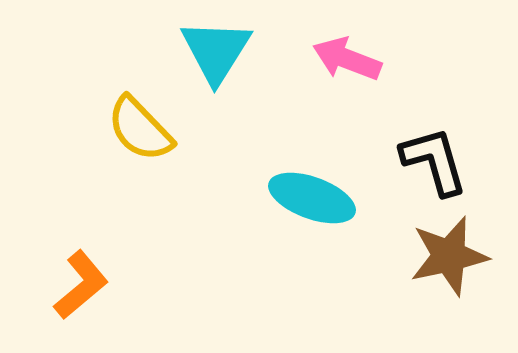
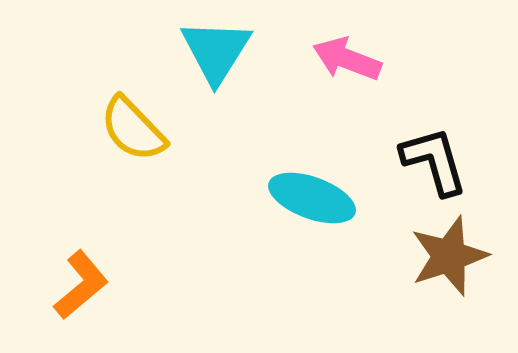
yellow semicircle: moved 7 px left
brown star: rotated 6 degrees counterclockwise
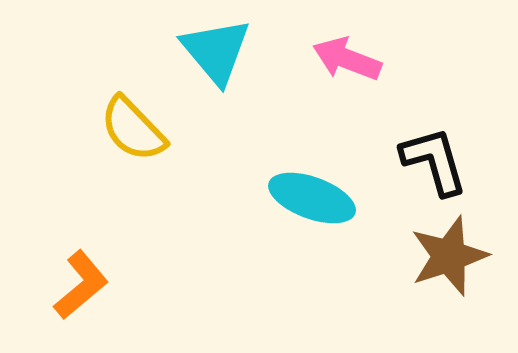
cyan triangle: rotated 12 degrees counterclockwise
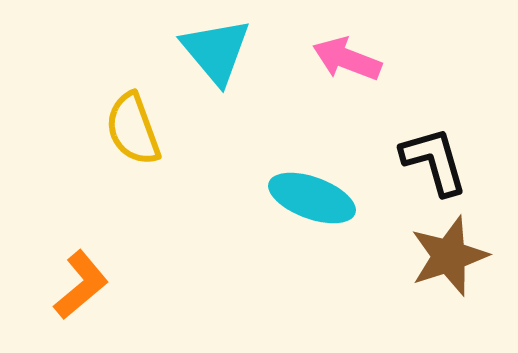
yellow semicircle: rotated 24 degrees clockwise
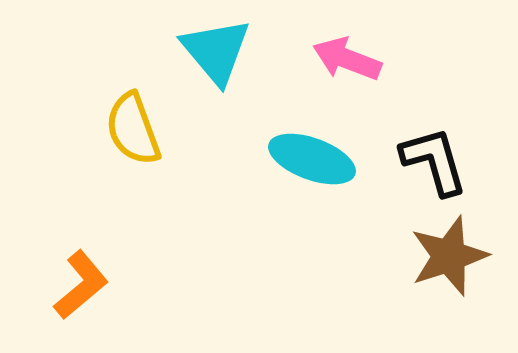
cyan ellipse: moved 39 px up
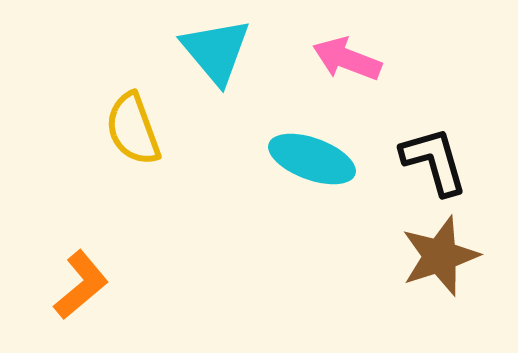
brown star: moved 9 px left
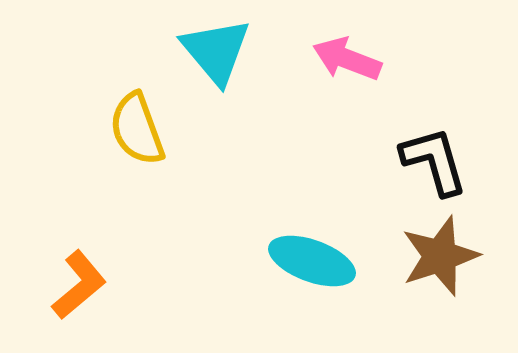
yellow semicircle: moved 4 px right
cyan ellipse: moved 102 px down
orange L-shape: moved 2 px left
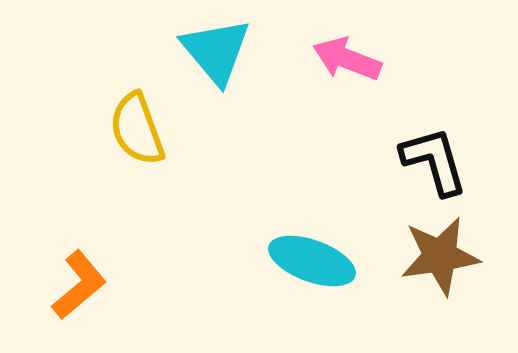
brown star: rotated 10 degrees clockwise
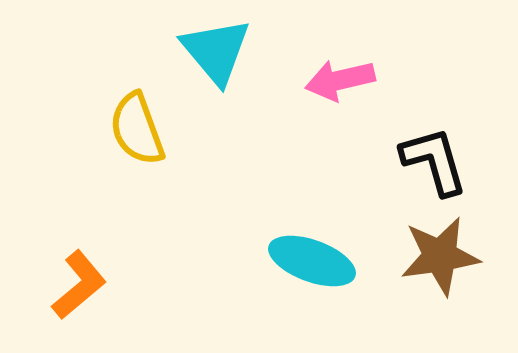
pink arrow: moved 7 px left, 21 px down; rotated 34 degrees counterclockwise
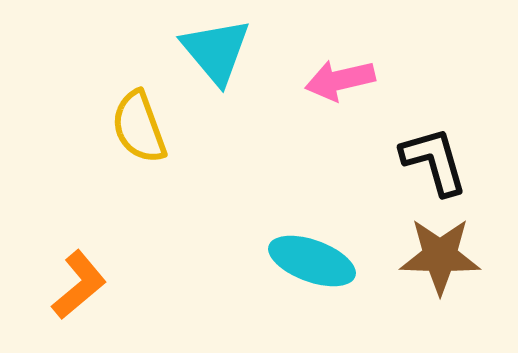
yellow semicircle: moved 2 px right, 2 px up
brown star: rotated 10 degrees clockwise
